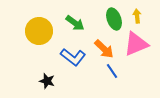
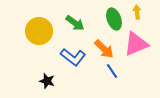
yellow arrow: moved 4 px up
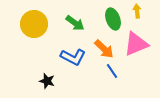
yellow arrow: moved 1 px up
green ellipse: moved 1 px left
yellow circle: moved 5 px left, 7 px up
blue L-shape: rotated 10 degrees counterclockwise
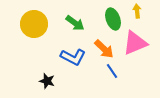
pink triangle: moved 1 px left, 1 px up
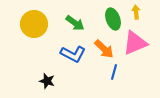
yellow arrow: moved 1 px left, 1 px down
blue L-shape: moved 3 px up
blue line: moved 2 px right, 1 px down; rotated 49 degrees clockwise
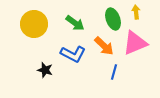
orange arrow: moved 3 px up
black star: moved 2 px left, 11 px up
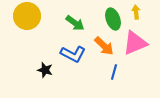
yellow circle: moved 7 px left, 8 px up
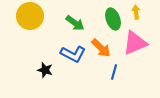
yellow circle: moved 3 px right
orange arrow: moved 3 px left, 2 px down
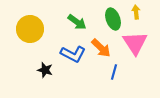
yellow circle: moved 13 px down
green arrow: moved 2 px right, 1 px up
pink triangle: rotated 40 degrees counterclockwise
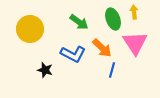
yellow arrow: moved 2 px left
green arrow: moved 2 px right
orange arrow: moved 1 px right
blue line: moved 2 px left, 2 px up
